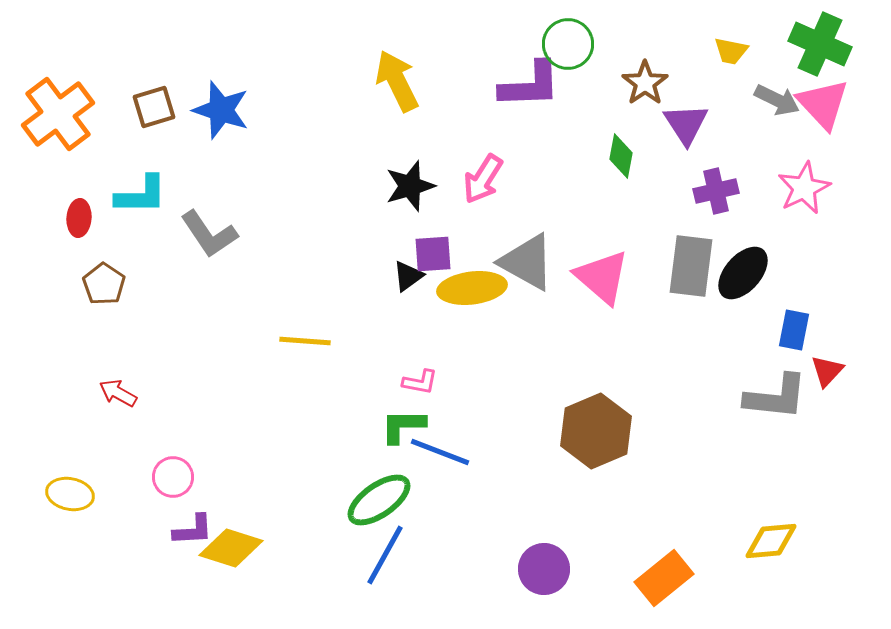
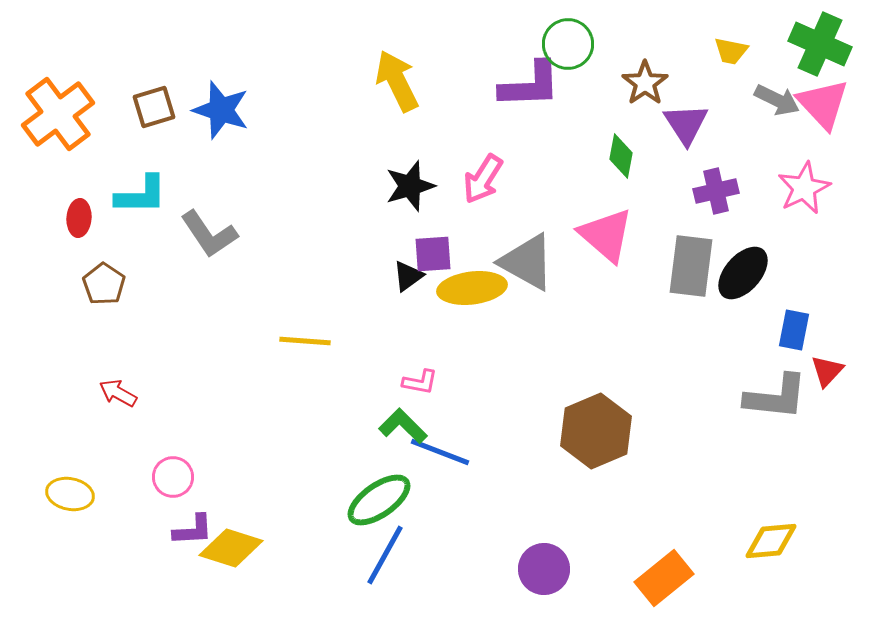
pink triangle at (602, 277): moved 4 px right, 42 px up
green L-shape at (403, 426): rotated 45 degrees clockwise
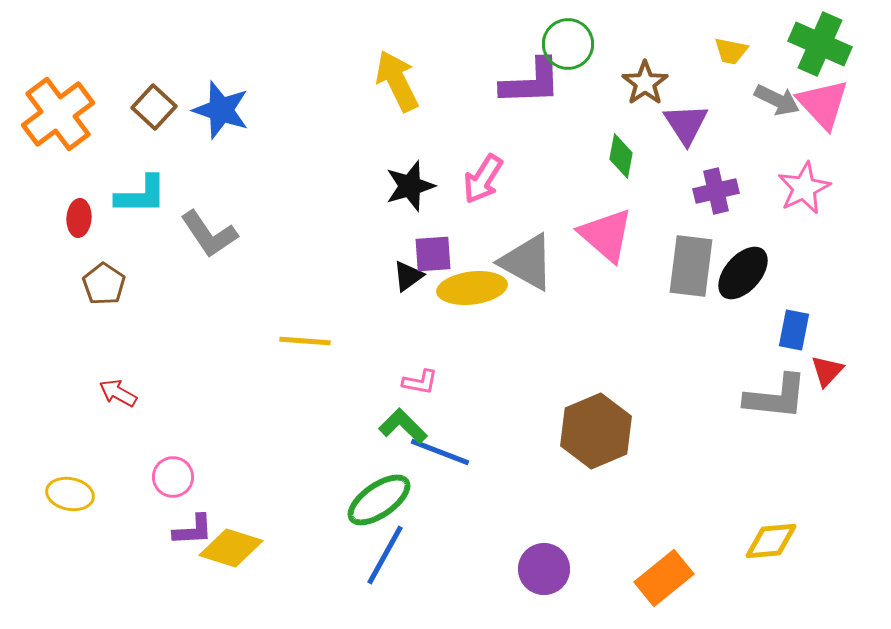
purple L-shape at (530, 85): moved 1 px right, 3 px up
brown square at (154, 107): rotated 30 degrees counterclockwise
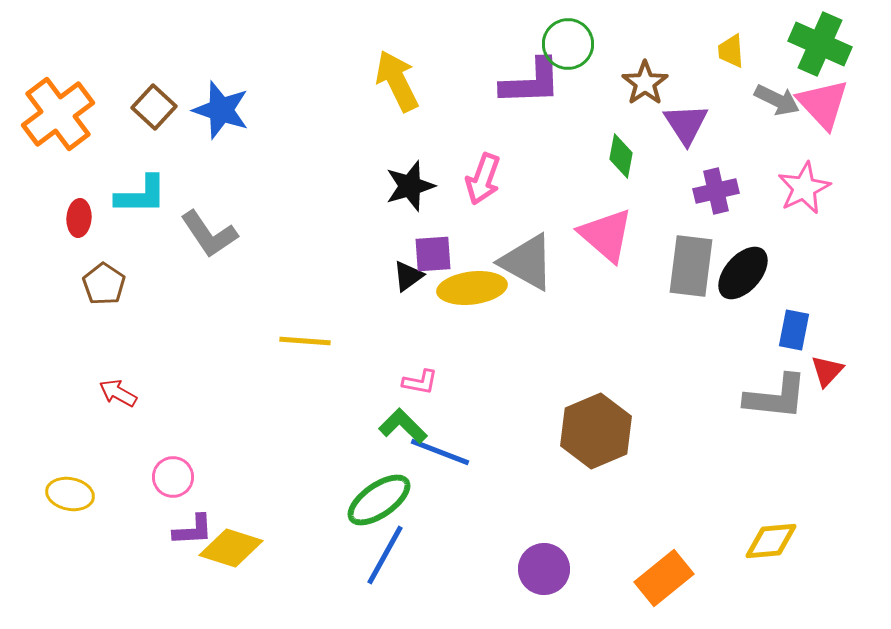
yellow trapezoid at (731, 51): rotated 75 degrees clockwise
pink arrow at (483, 179): rotated 12 degrees counterclockwise
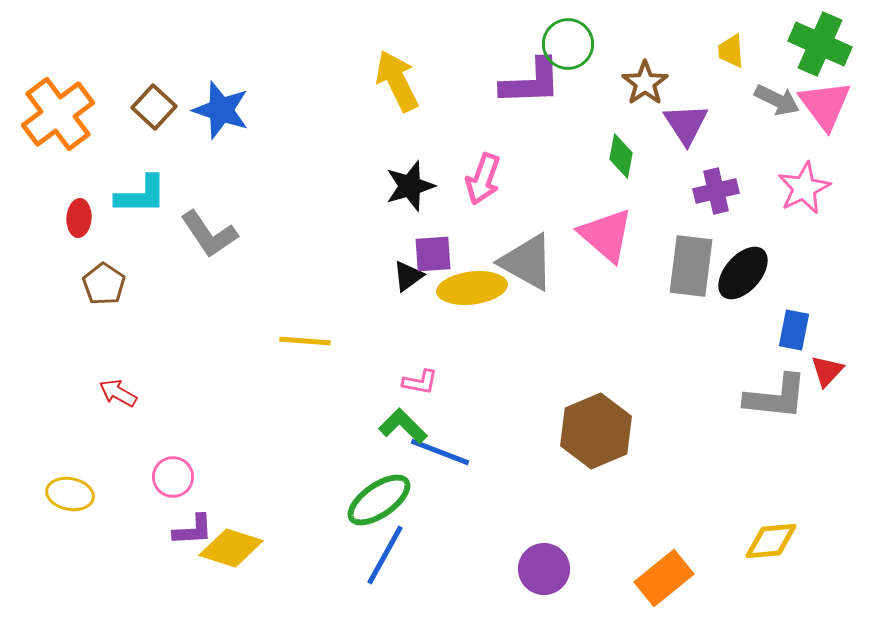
pink triangle at (823, 104): moved 2 px right, 1 px down; rotated 6 degrees clockwise
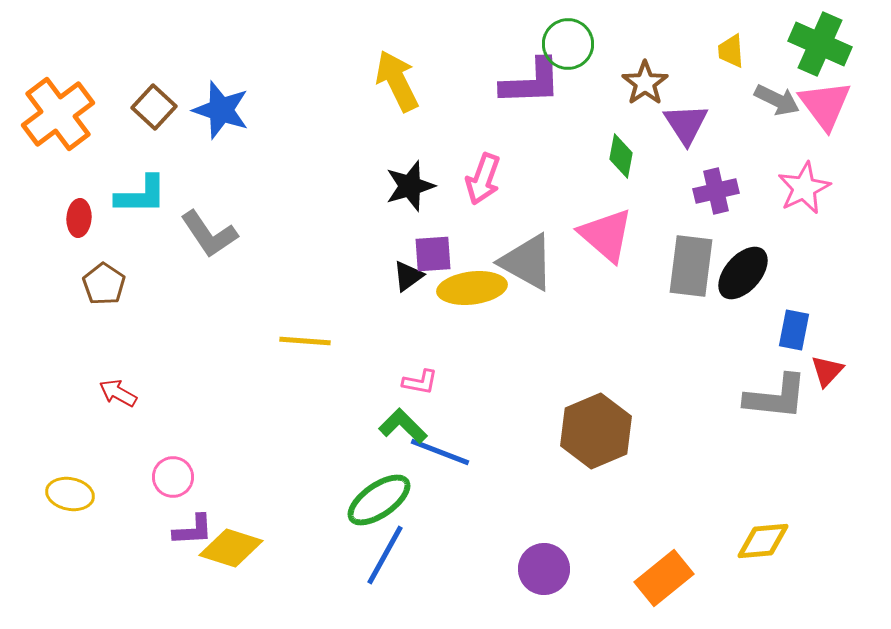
yellow diamond at (771, 541): moved 8 px left
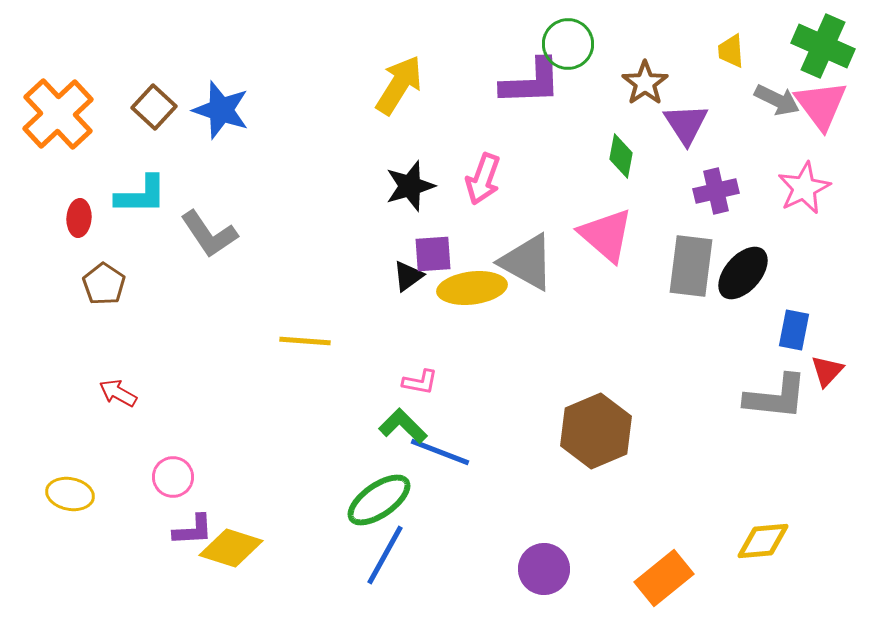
green cross at (820, 44): moved 3 px right, 2 px down
yellow arrow at (397, 81): moved 2 px right, 4 px down; rotated 58 degrees clockwise
pink triangle at (825, 105): moved 4 px left
orange cross at (58, 114): rotated 6 degrees counterclockwise
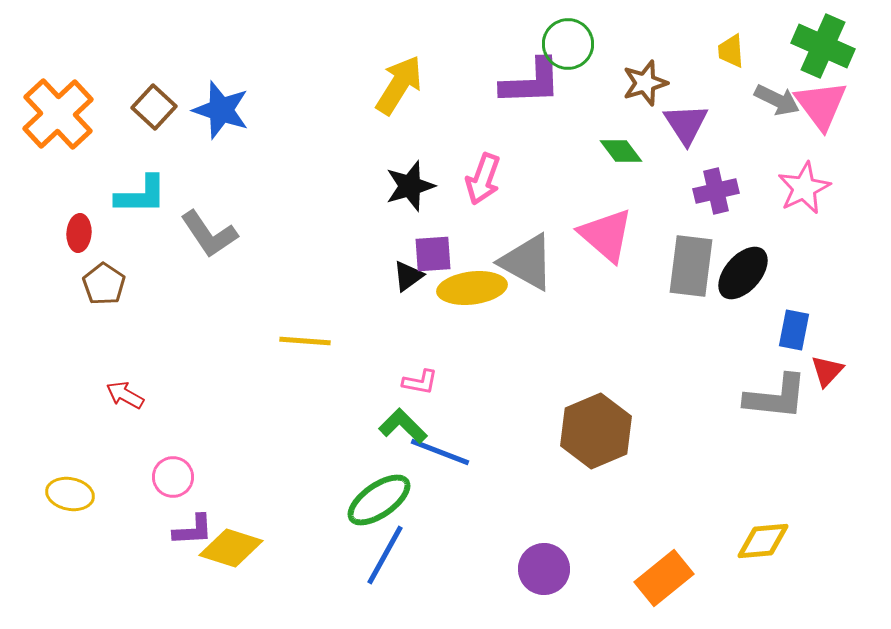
brown star at (645, 83): rotated 18 degrees clockwise
green diamond at (621, 156): moved 5 px up; rotated 48 degrees counterclockwise
red ellipse at (79, 218): moved 15 px down
red arrow at (118, 393): moved 7 px right, 2 px down
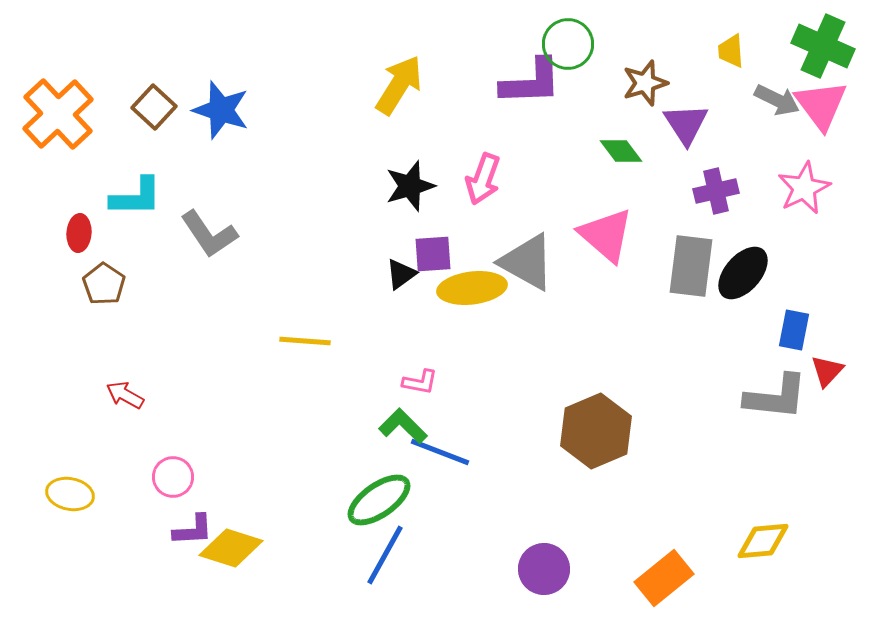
cyan L-shape at (141, 195): moved 5 px left, 2 px down
black triangle at (408, 276): moved 7 px left, 2 px up
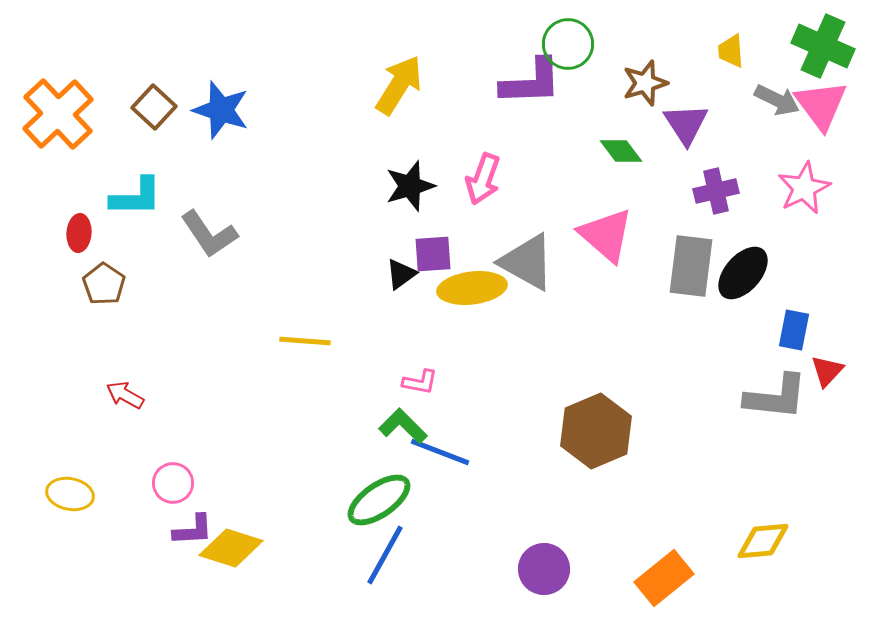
pink circle at (173, 477): moved 6 px down
